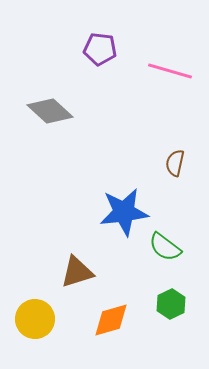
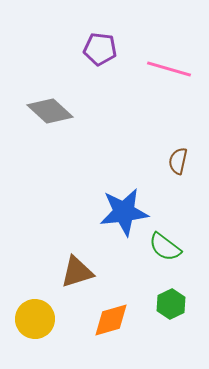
pink line: moved 1 px left, 2 px up
brown semicircle: moved 3 px right, 2 px up
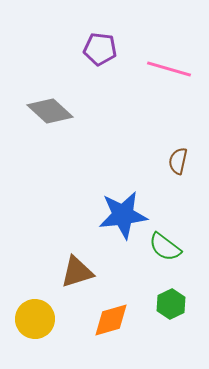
blue star: moved 1 px left, 3 px down
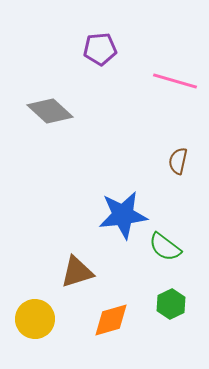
purple pentagon: rotated 12 degrees counterclockwise
pink line: moved 6 px right, 12 px down
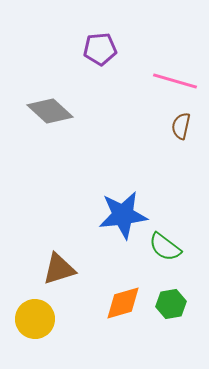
brown semicircle: moved 3 px right, 35 px up
brown triangle: moved 18 px left, 3 px up
green hexagon: rotated 16 degrees clockwise
orange diamond: moved 12 px right, 17 px up
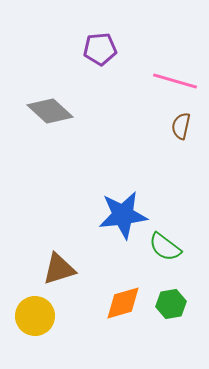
yellow circle: moved 3 px up
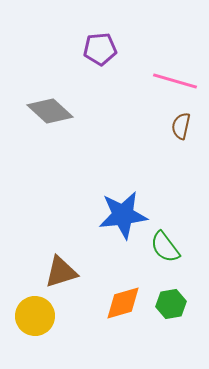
green semicircle: rotated 16 degrees clockwise
brown triangle: moved 2 px right, 3 px down
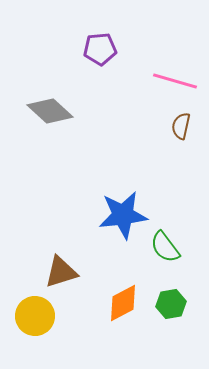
orange diamond: rotated 12 degrees counterclockwise
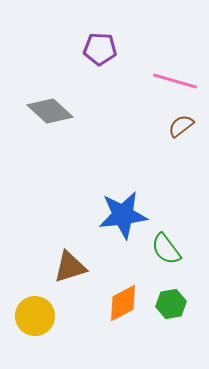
purple pentagon: rotated 8 degrees clockwise
brown semicircle: rotated 40 degrees clockwise
green semicircle: moved 1 px right, 2 px down
brown triangle: moved 9 px right, 5 px up
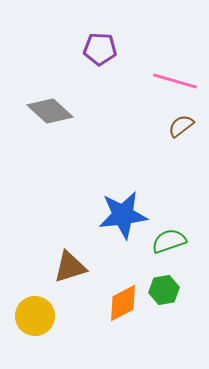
green semicircle: moved 3 px right, 8 px up; rotated 108 degrees clockwise
green hexagon: moved 7 px left, 14 px up
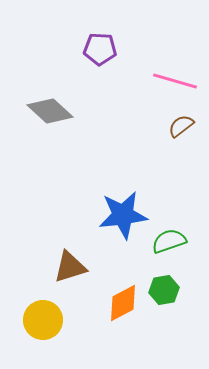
yellow circle: moved 8 px right, 4 px down
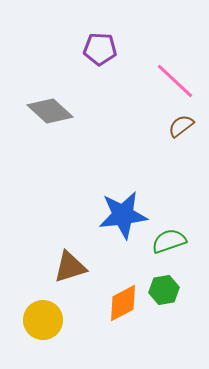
pink line: rotated 27 degrees clockwise
